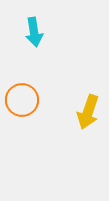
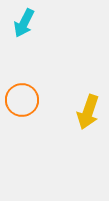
cyan arrow: moved 10 px left, 9 px up; rotated 36 degrees clockwise
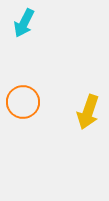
orange circle: moved 1 px right, 2 px down
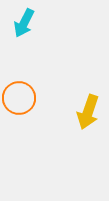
orange circle: moved 4 px left, 4 px up
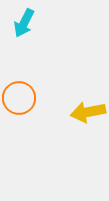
yellow arrow: rotated 60 degrees clockwise
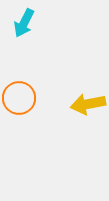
yellow arrow: moved 8 px up
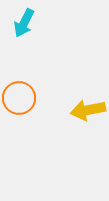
yellow arrow: moved 6 px down
